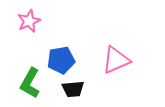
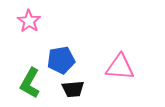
pink star: rotated 15 degrees counterclockwise
pink triangle: moved 4 px right, 7 px down; rotated 28 degrees clockwise
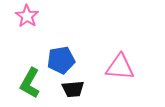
pink star: moved 2 px left, 5 px up
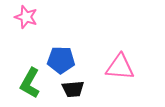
pink star: moved 1 px left, 1 px down; rotated 15 degrees counterclockwise
blue pentagon: rotated 12 degrees clockwise
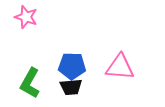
blue pentagon: moved 11 px right, 6 px down
black trapezoid: moved 2 px left, 2 px up
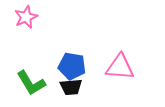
pink star: rotated 30 degrees clockwise
blue pentagon: rotated 8 degrees clockwise
green L-shape: moved 1 px right; rotated 60 degrees counterclockwise
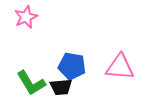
black trapezoid: moved 10 px left
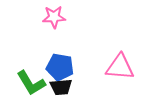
pink star: moved 28 px right; rotated 20 degrees clockwise
blue pentagon: moved 12 px left, 1 px down
